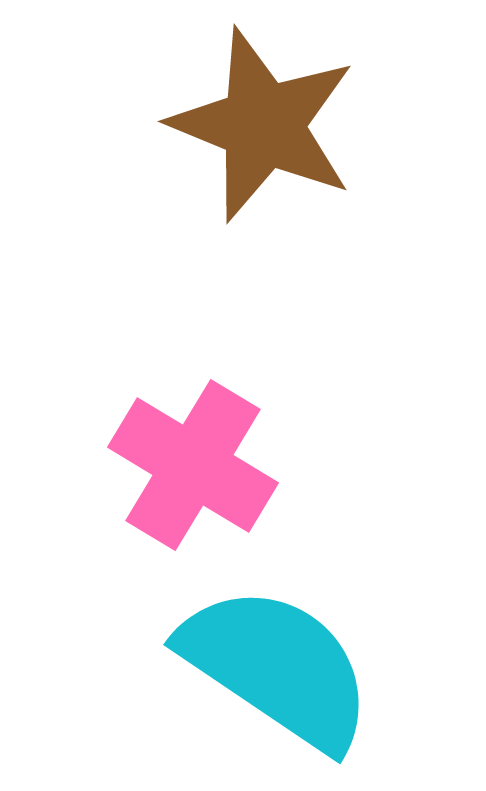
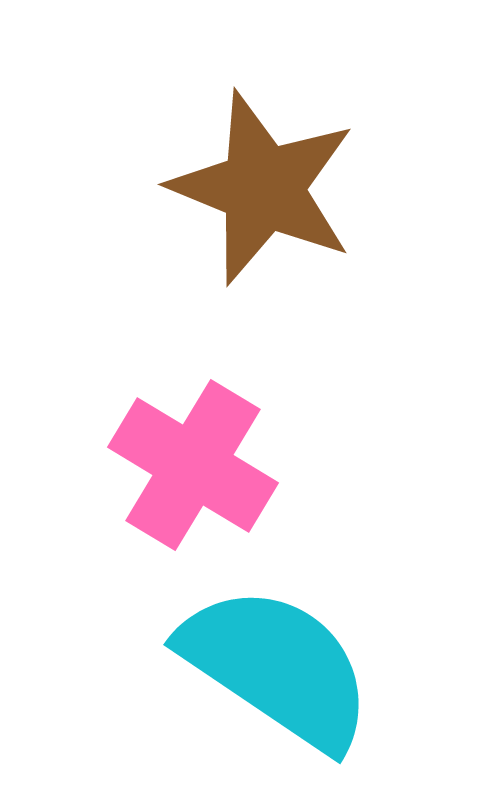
brown star: moved 63 px down
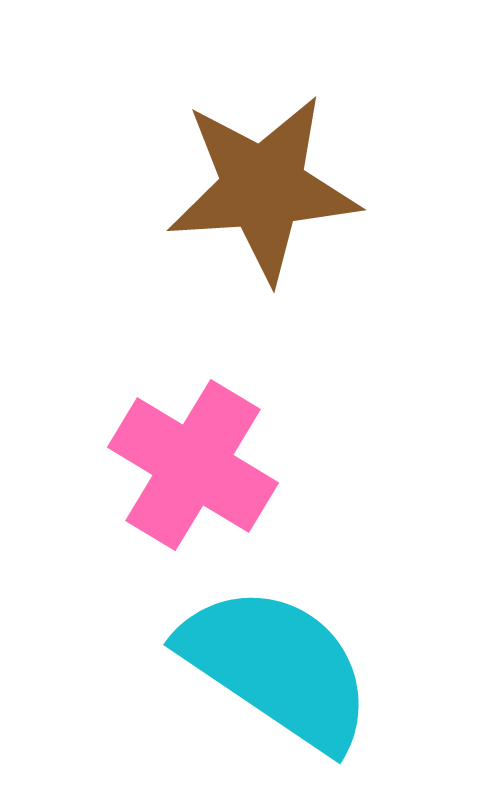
brown star: rotated 26 degrees counterclockwise
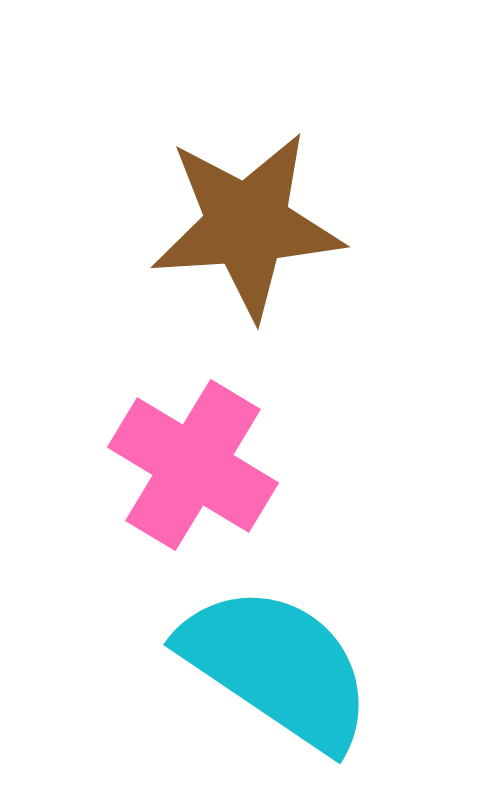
brown star: moved 16 px left, 37 px down
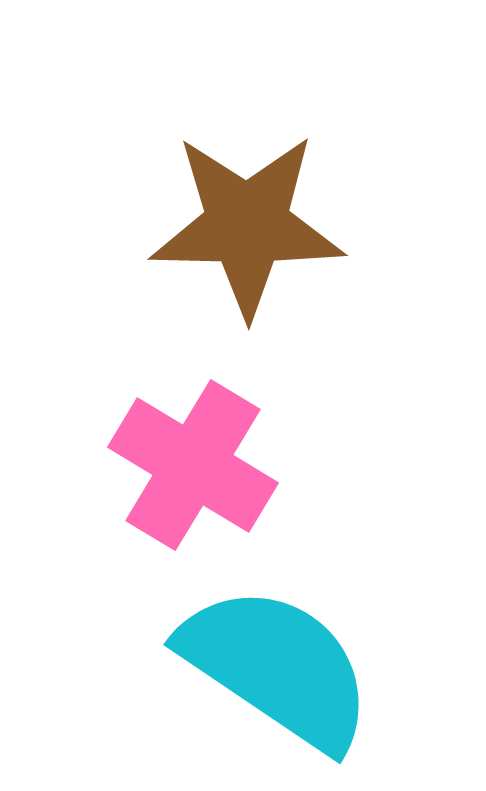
brown star: rotated 5 degrees clockwise
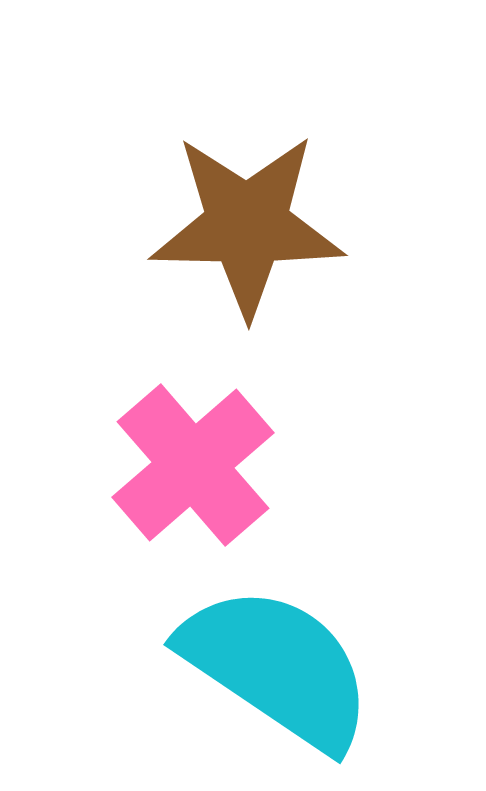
pink cross: rotated 18 degrees clockwise
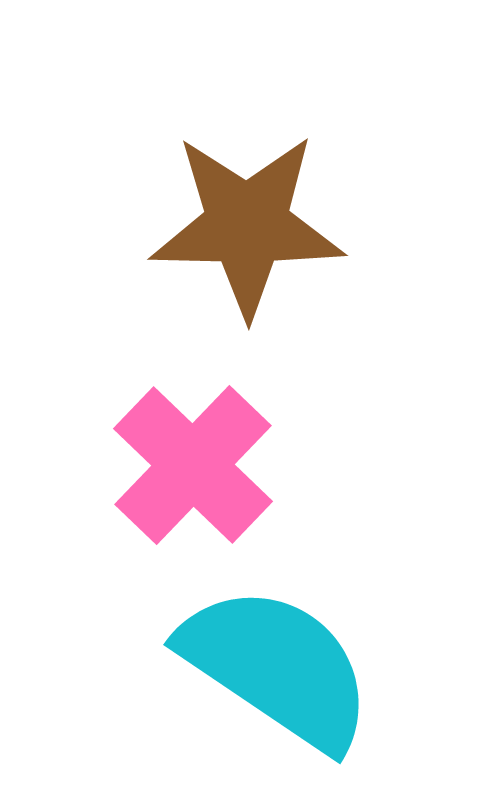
pink cross: rotated 5 degrees counterclockwise
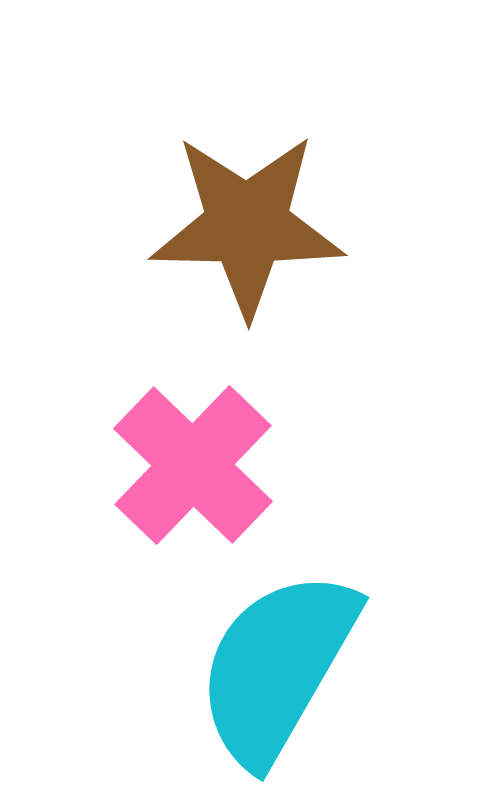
cyan semicircle: rotated 94 degrees counterclockwise
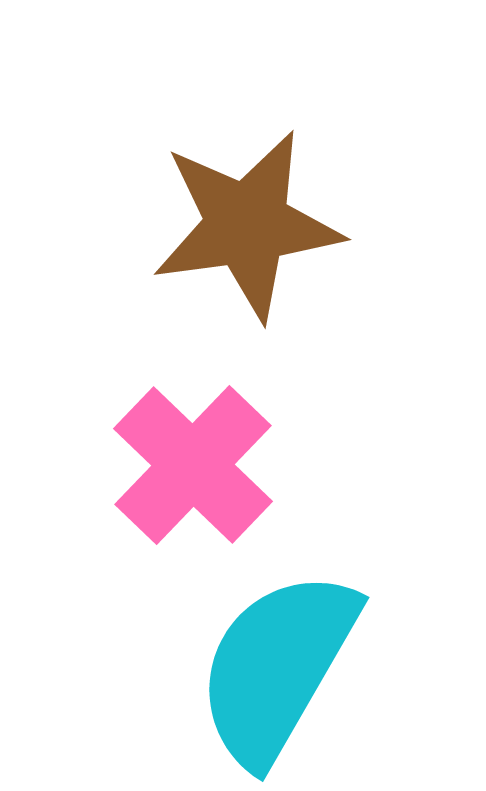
brown star: rotated 9 degrees counterclockwise
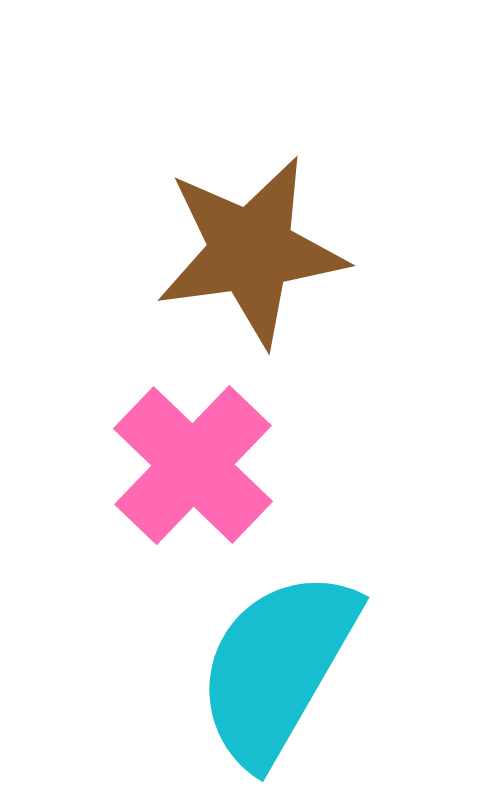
brown star: moved 4 px right, 26 px down
